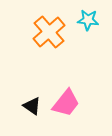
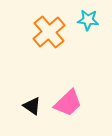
pink trapezoid: moved 2 px right; rotated 8 degrees clockwise
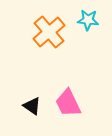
pink trapezoid: rotated 108 degrees clockwise
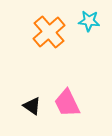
cyan star: moved 1 px right, 1 px down
pink trapezoid: moved 1 px left
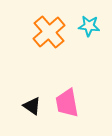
cyan star: moved 5 px down
pink trapezoid: rotated 16 degrees clockwise
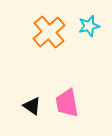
cyan star: rotated 20 degrees counterclockwise
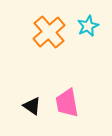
cyan star: moved 1 px left; rotated 10 degrees counterclockwise
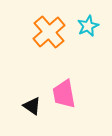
pink trapezoid: moved 3 px left, 9 px up
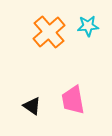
cyan star: rotated 20 degrees clockwise
pink trapezoid: moved 9 px right, 6 px down
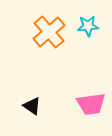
pink trapezoid: moved 18 px right, 4 px down; rotated 88 degrees counterclockwise
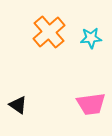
cyan star: moved 3 px right, 12 px down
black triangle: moved 14 px left, 1 px up
